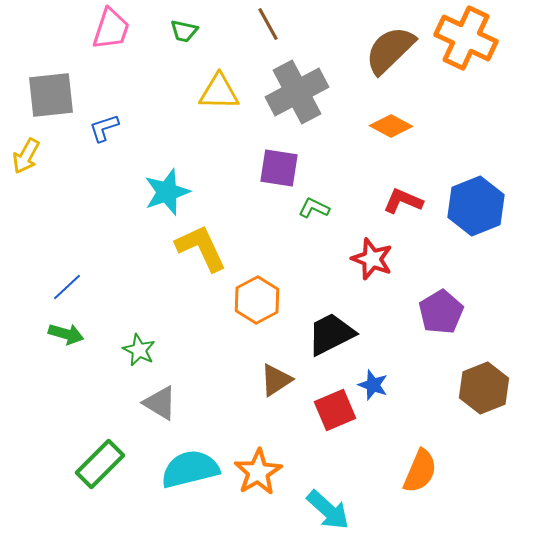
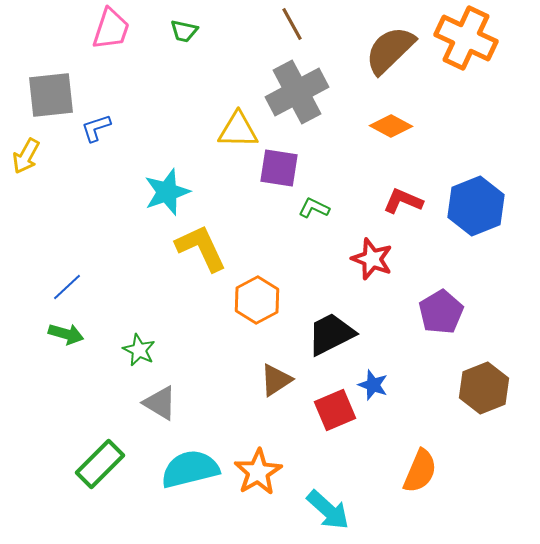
brown line: moved 24 px right
yellow triangle: moved 19 px right, 38 px down
blue L-shape: moved 8 px left
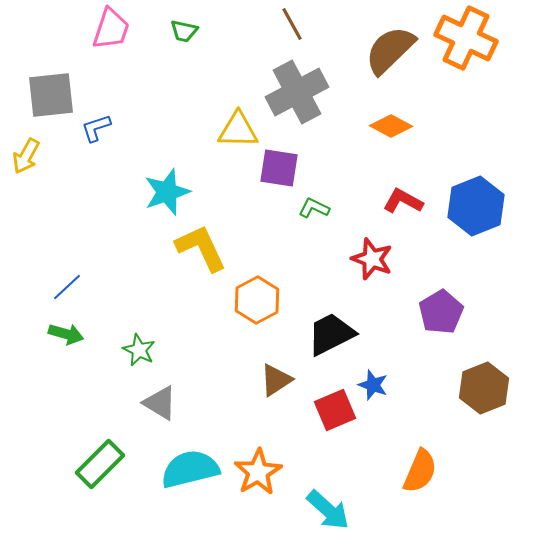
red L-shape: rotated 6 degrees clockwise
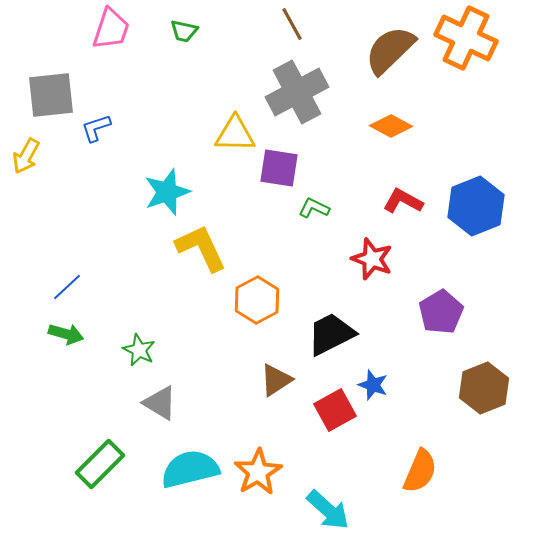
yellow triangle: moved 3 px left, 4 px down
red square: rotated 6 degrees counterclockwise
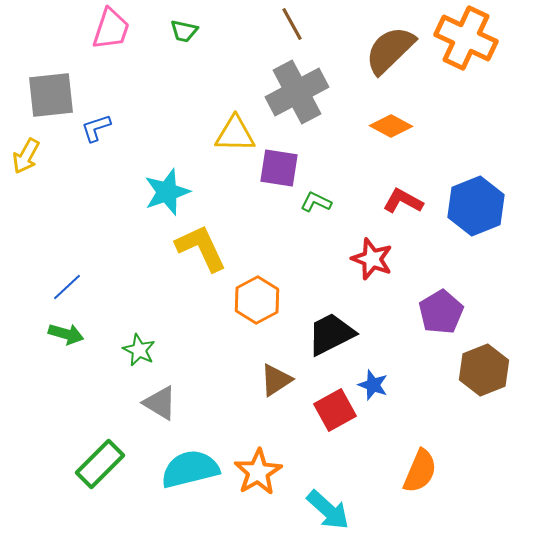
green L-shape: moved 2 px right, 6 px up
brown hexagon: moved 18 px up
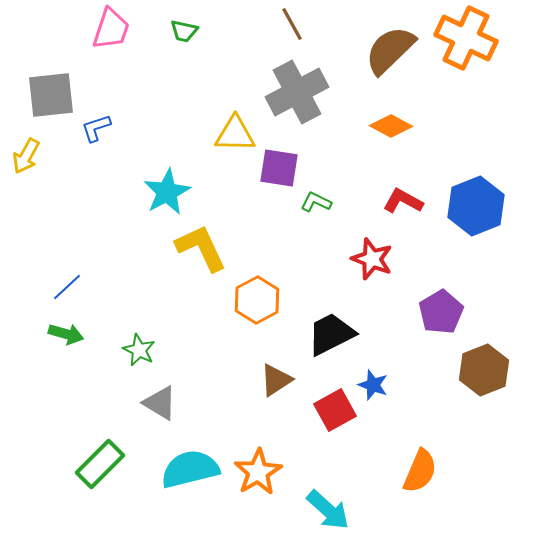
cyan star: rotated 9 degrees counterclockwise
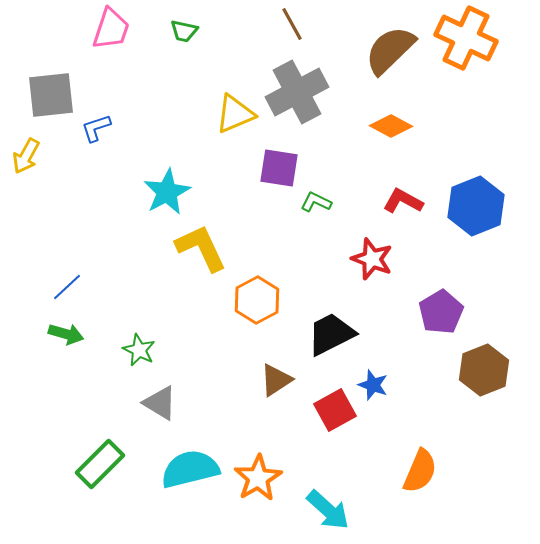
yellow triangle: moved 20 px up; rotated 24 degrees counterclockwise
orange star: moved 6 px down
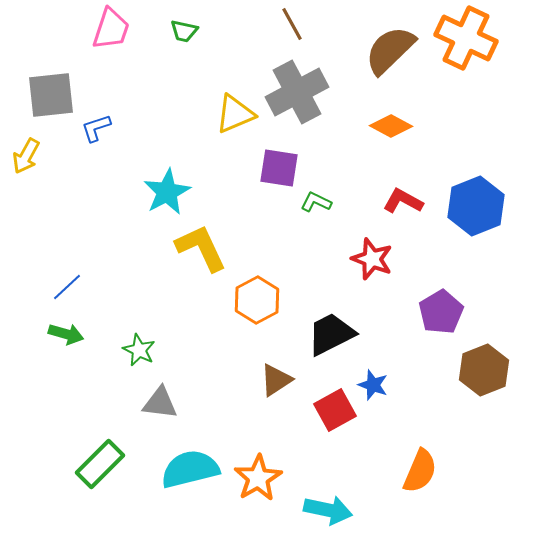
gray triangle: rotated 24 degrees counterclockwise
cyan arrow: rotated 30 degrees counterclockwise
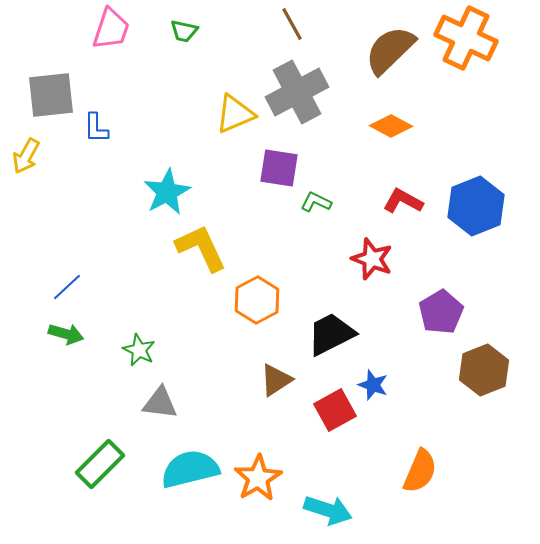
blue L-shape: rotated 72 degrees counterclockwise
cyan arrow: rotated 6 degrees clockwise
